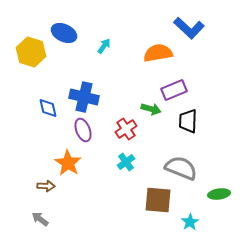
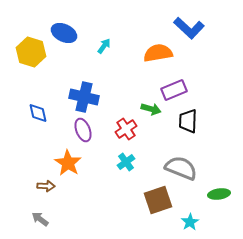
blue diamond: moved 10 px left, 5 px down
brown square: rotated 24 degrees counterclockwise
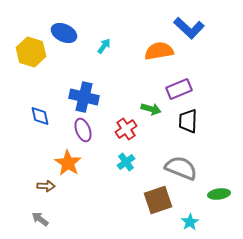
orange semicircle: moved 1 px right, 2 px up
purple rectangle: moved 5 px right, 1 px up
blue diamond: moved 2 px right, 3 px down
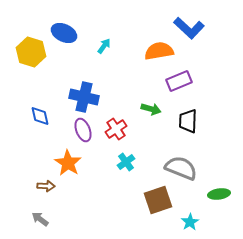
purple rectangle: moved 8 px up
red cross: moved 10 px left
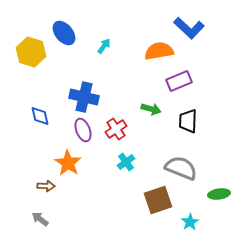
blue ellipse: rotated 25 degrees clockwise
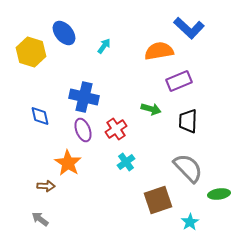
gray semicircle: moved 7 px right; rotated 24 degrees clockwise
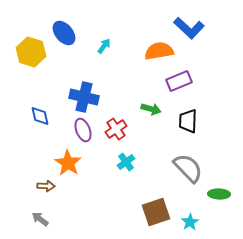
green ellipse: rotated 10 degrees clockwise
brown square: moved 2 px left, 12 px down
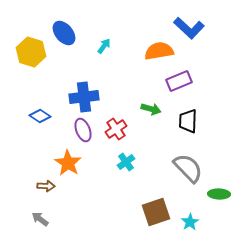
blue cross: rotated 20 degrees counterclockwise
blue diamond: rotated 45 degrees counterclockwise
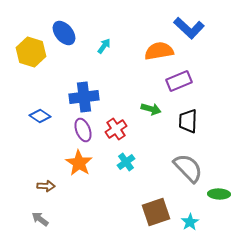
orange star: moved 11 px right
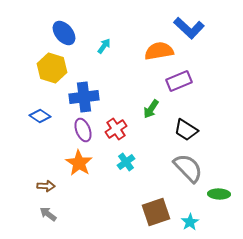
yellow hexagon: moved 21 px right, 16 px down
green arrow: rotated 108 degrees clockwise
black trapezoid: moved 2 px left, 9 px down; rotated 60 degrees counterclockwise
gray arrow: moved 8 px right, 5 px up
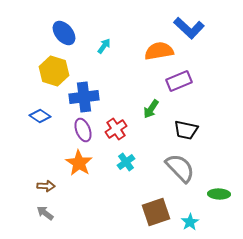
yellow hexagon: moved 2 px right, 3 px down
black trapezoid: rotated 20 degrees counterclockwise
gray semicircle: moved 8 px left
gray arrow: moved 3 px left, 1 px up
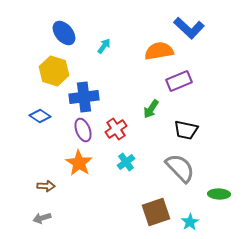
gray arrow: moved 3 px left, 5 px down; rotated 54 degrees counterclockwise
